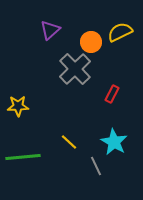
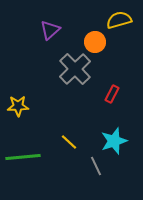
yellow semicircle: moved 1 px left, 12 px up; rotated 10 degrees clockwise
orange circle: moved 4 px right
cyan star: moved 1 px up; rotated 24 degrees clockwise
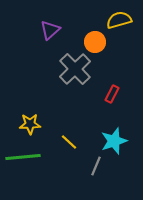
yellow star: moved 12 px right, 18 px down
gray line: rotated 48 degrees clockwise
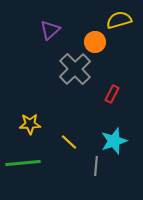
green line: moved 6 px down
gray line: rotated 18 degrees counterclockwise
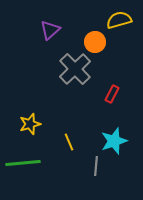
yellow star: rotated 15 degrees counterclockwise
yellow line: rotated 24 degrees clockwise
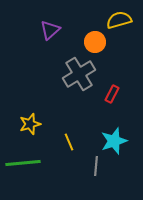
gray cross: moved 4 px right, 5 px down; rotated 12 degrees clockwise
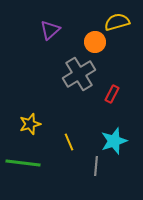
yellow semicircle: moved 2 px left, 2 px down
green line: rotated 12 degrees clockwise
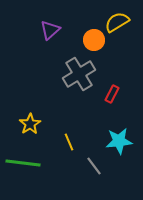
yellow semicircle: rotated 15 degrees counterclockwise
orange circle: moved 1 px left, 2 px up
yellow star: rotated 15 degrees counterclockwise
cyan star: moved 5 px right; rotated 12 degrees clockwise
gray line: moved 2 px left; rotated 42 degrees counterclockwise
